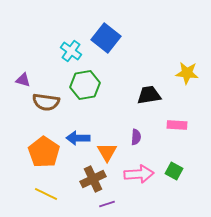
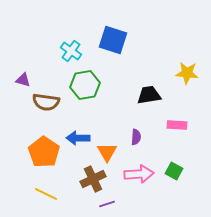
blue square: moved 7 px right, 2 px down; rotated 20 degrees counterclockwise
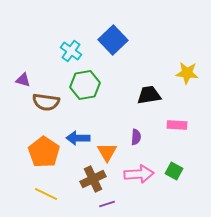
blue square: rotated 28 degrees clockwise
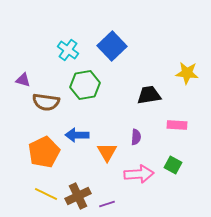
blue square: moved 1 px left, 6 px down
cyan cross: moved 3 px left, 1 px up
blue arrow: moved 1 px left, 3 px up
orange pentagon: rotated 12 degrees clockwise
green square: moved 1 px left, 6 px up
brown cross: moved 15 px left, 17 px down
